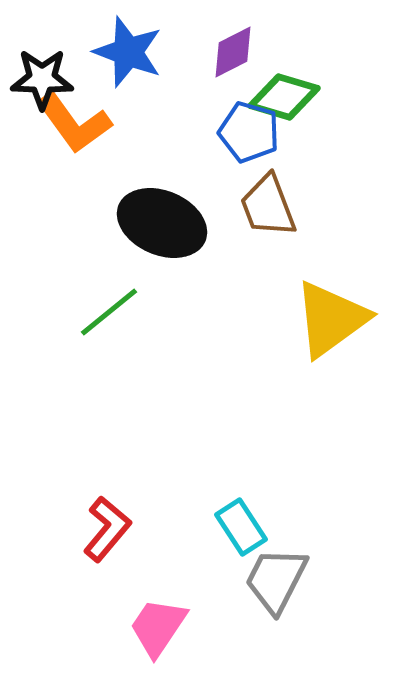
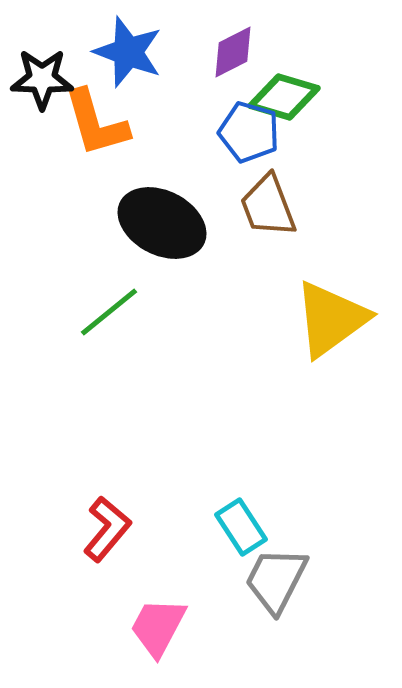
orange L-shape: moved 22 px right; rotated 20 degrees clockwise
black ellipse: rotated 4 degrees clockwise
pink trapezoid: rotated 6 degrees counterclockwise
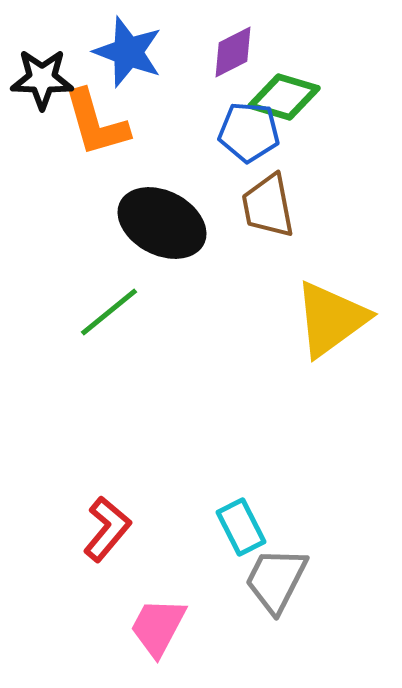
blue pentagon: rotated 12 degrees counterclockwise
brown trapezoid: rotated 10 degrees clockwise
cyan rectangle: rotated 6 degrees clockwise
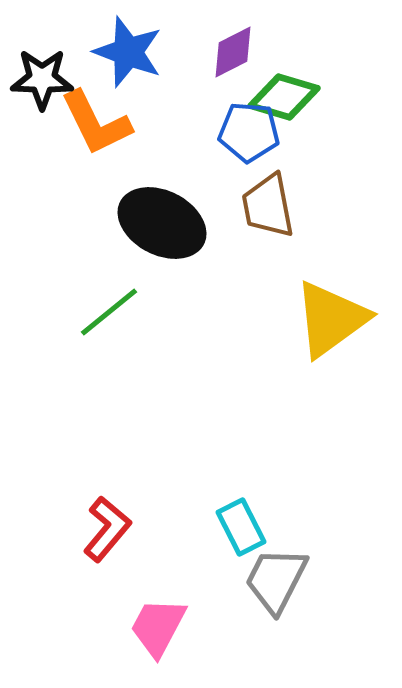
orange L-shape: rotated 10 degrees counterclockwise
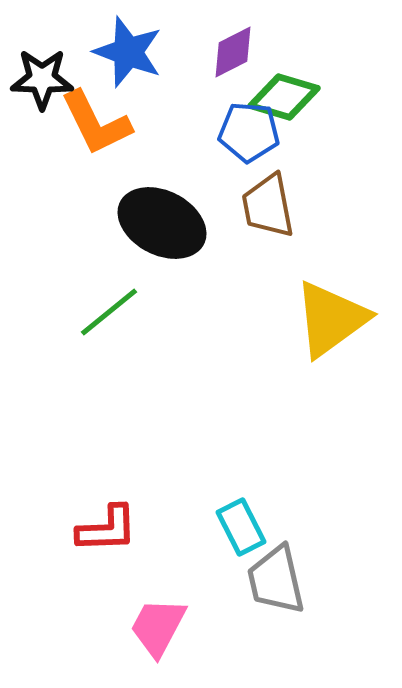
red L-shape: rotated 48 degrees clockwise
gray trapezoid: rotated 40 degrees counterclockwise
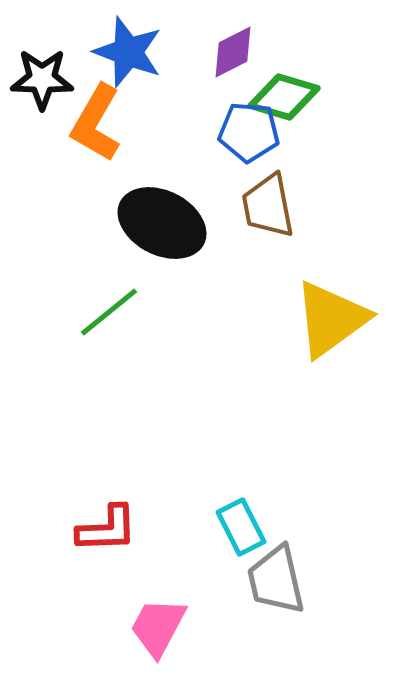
orange L-shape: rotated 56 degrees clockwise
